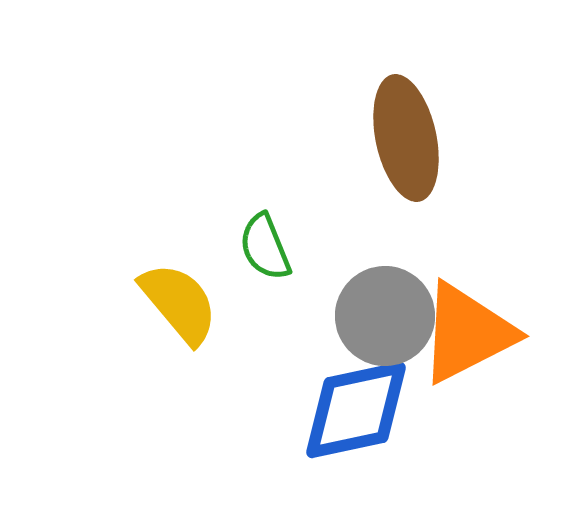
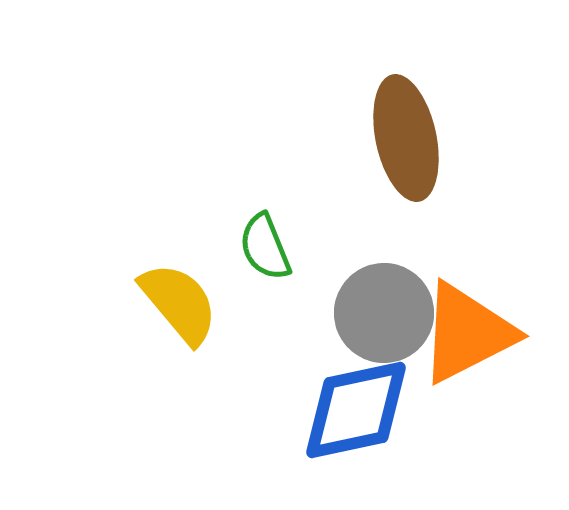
gray circle: moved 1 px left, 3 px up
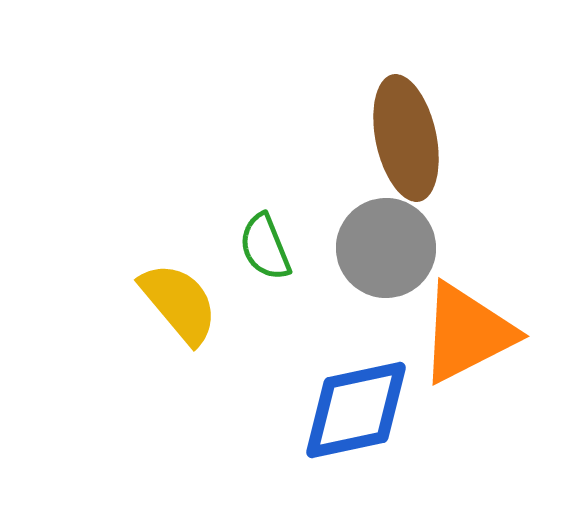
gray circle: moved 2 px right, 65 px up
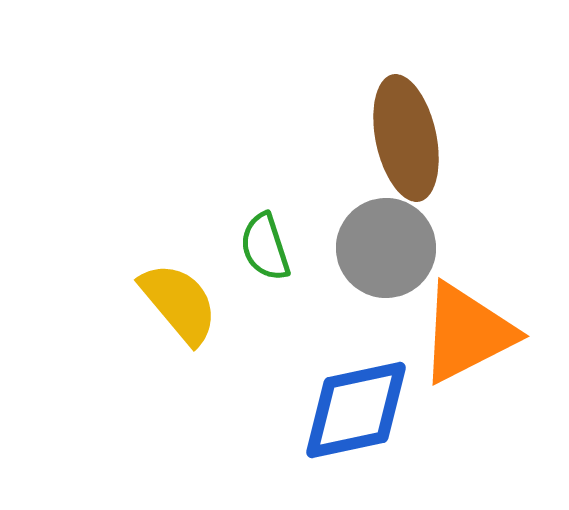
green semicircle: rotated 4 degrees clockwise
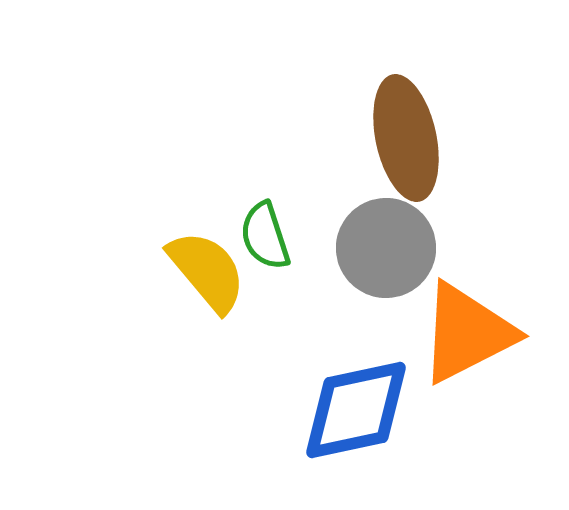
green semicircle: moved 11 px up
yellow semicircle: moved 28 px right, 32 px up
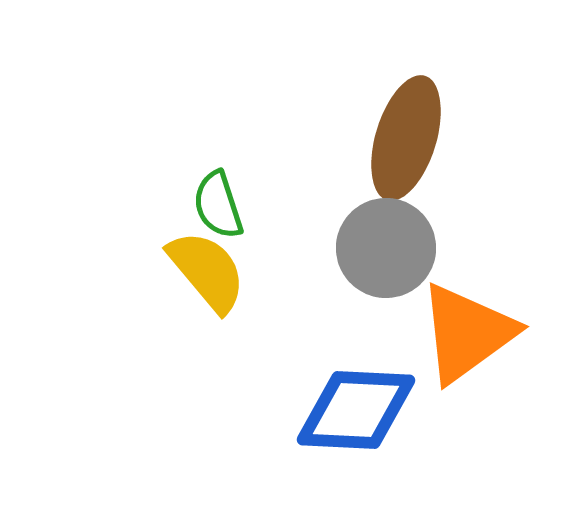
brown ellipse: rotated 29 degrees clockwise
green semicircle: moved 47 px left, 31 px up
orange triangle: rotated 9 degrees counterclockwise
blue diamond: rotated 15 degrees clockwise
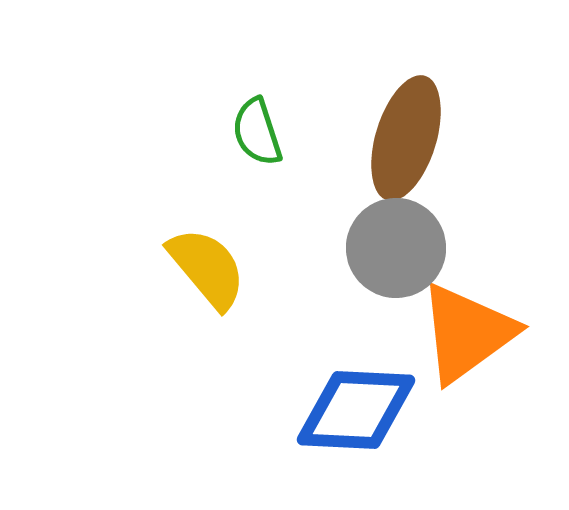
green semicircle: moved 39 px right, 73 px up
gray circle: moved 10 px right
yellow semicircle: moved 3 px up
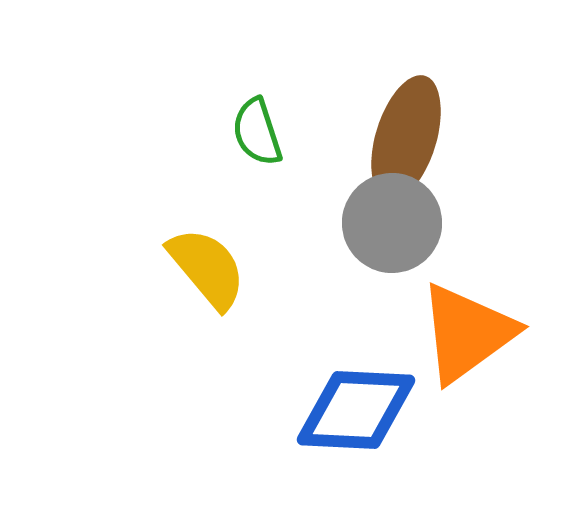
gray circle: moved 4 px left, 25 px up
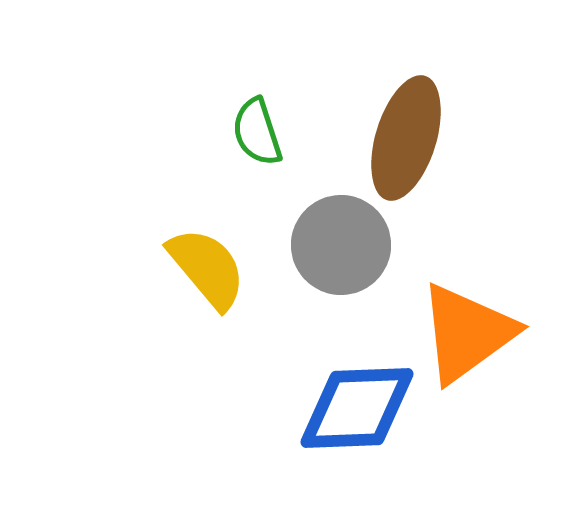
gray circle: moved 51 px left, 22 px down
blue diamond: moved 1 px right, 2 px up; rotated 5 degrees counterclockwise
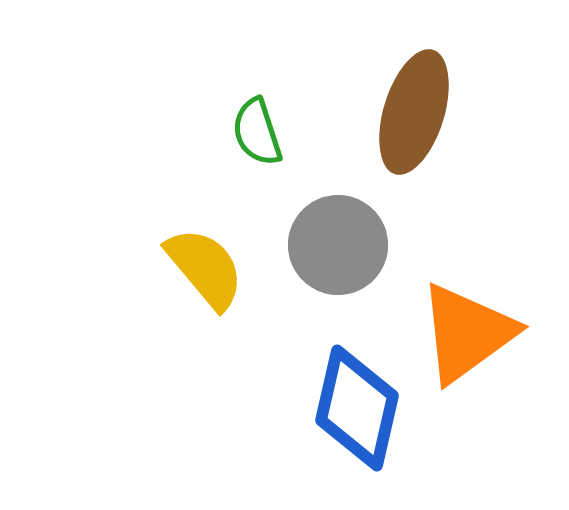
brown ellipse: moved 8 px right, 26 px up
gray circle: moved 3 px left
yellow semicircle: moved 2 px left
blue diamond: rotated 75 degrees counterclockwise
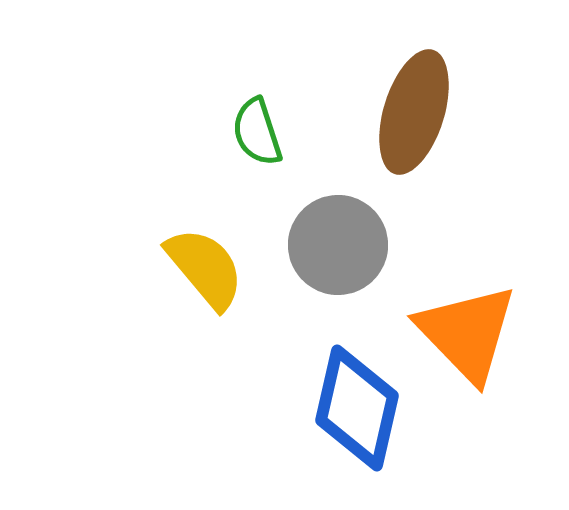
orange triangle: rotated 38 degrees counterclockwise
